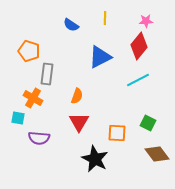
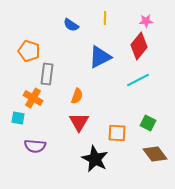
purple semicircle: moved 4 px left, 8 px down
brown diamond: moved 2 px left
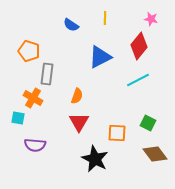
pink star: moved 5 px right, 2 px up; rotated 16 degrees clockwise
purple semicircle: moved 1 px up
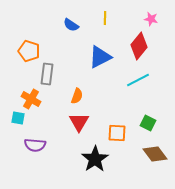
orange cross: moved 2 px left, 1 px down
black star: rotated 12 degrees clockwise
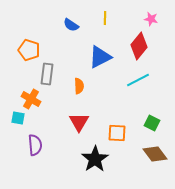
orange pentagon: moved 1 px up
orange semicircle: moved 2 px right, 10 px up; rotated 21 degrees counterclockwise
green square: moved 4 px right
purple semicircle: rotated 100 degrees counterclockwise
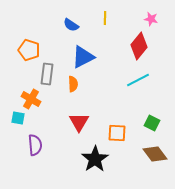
blue triangle: moved 17 px left
orange semicircle: moved 6 px left, 2 px up
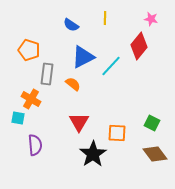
cyan line: moved 27 px left, 14 px up; rotated 20 degrees counterclockwise
orange semicircle: rotated 49 degrees counterclockwise
black star: moved 2 px left, 5 px up
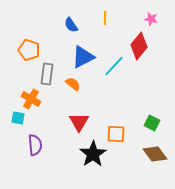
blue semicircle: rotated 21 degrees clockwise
cyan line: moved 3 px right
orange square: moved 1 px left, 1 px down
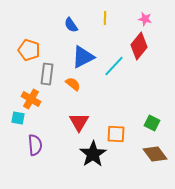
pink star: moved 6 px left
